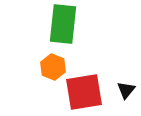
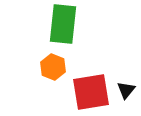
red square: moved 7 px right
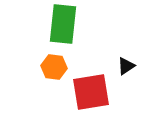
orange hexagon: moved 1 px right; rotated 15 degrees counterclockwise
black triangle: moved 24 px up; rotated 18 degrees clockwise
